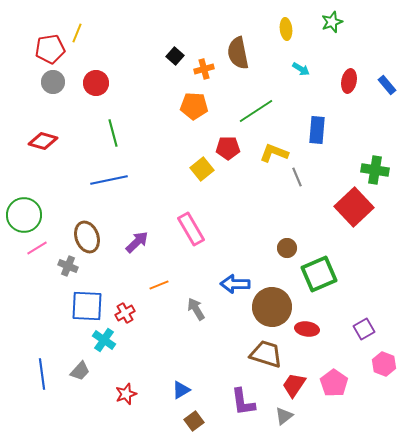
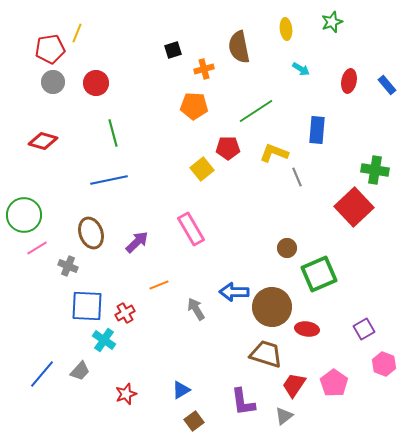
brown semicircle at (238, 53): moved 1 px right, 6 px up
black square at (175, 56): moved 2 px left, 6 px up; rotated 30 degrees clockwise
brown ellipse at (87, 237): moved 4 px right, 4 px up
blue arrow at (235, 284): moved 1 px left, 8 px down
blue line at (42, 374): rotated 48 degrees clockwise
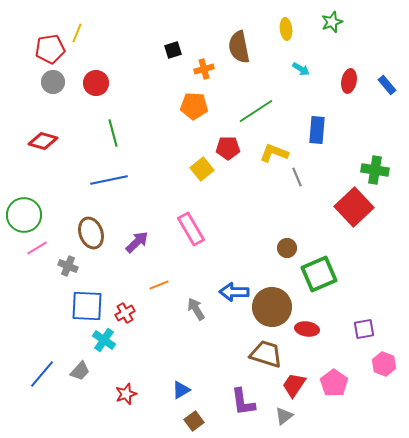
purple square at (364, 329): rotated 20 degrees clockwise
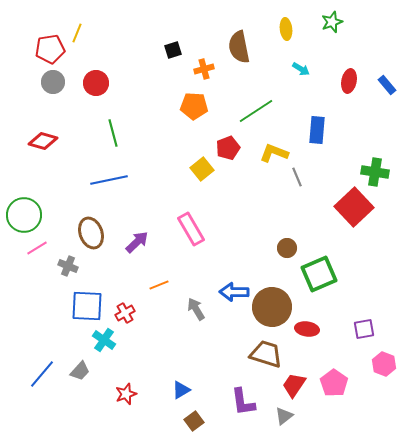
red pentagon at (228, 148): rotated 20 degrees counterclockwise
green cross at (375, 170): moved 2 px down
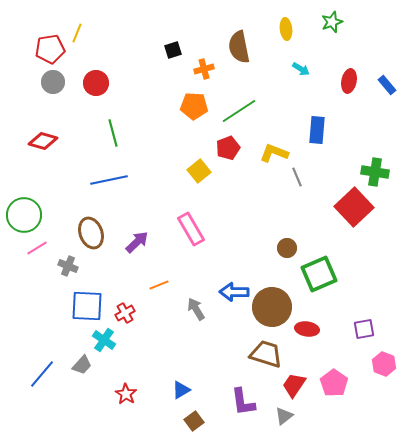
green line at (256, 111): moved 17 px left
yellow square at (202, 169): moved 3 px left, 2 px down
gray trapezoid at (80, 371): moved 2 px right, 6 px up
red star at (126, 394): rotated 20 degrees counterclockwise
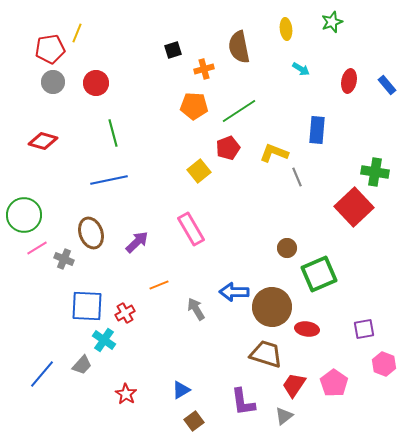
gray cross at (68, 266): moved 4 px left, 7 px up
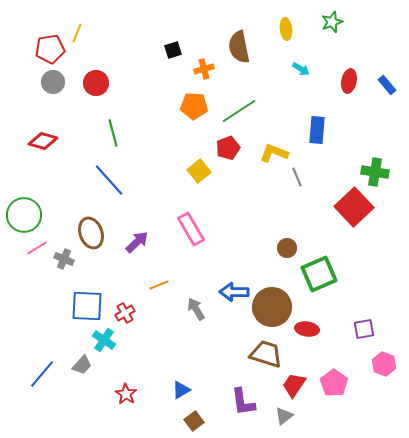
blue line at (109, 180): rotated 60 degrees clockwise
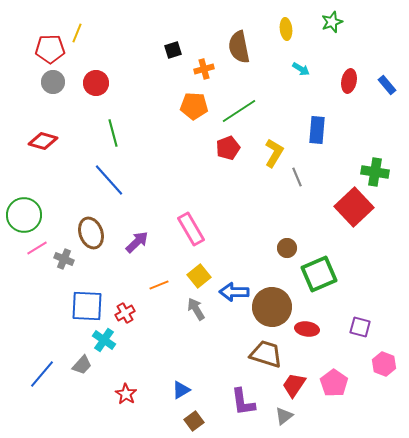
red pentagon at (50, 49): rotated 8 degrees clockwise
yellow L-shape at (274, 153): rotated 100 degrees clockwise
yellow square at (199, 171): moved 105 px down
purple square at (364, 329): moved 4 px left, 2 px up; rotated 25 degrees clockwise
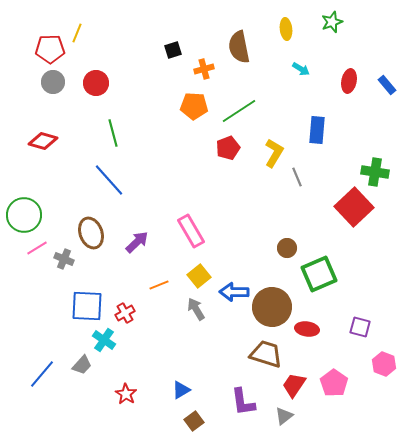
pink rectangle at (191, 229): moved 2 px down
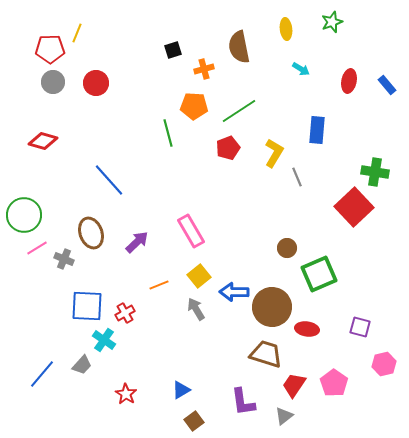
green line at (113, 133): moved 55 px right
pink hexagon at (384, 364): rotated 25 degrees clockwise
